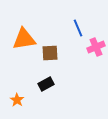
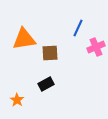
blue line: rotated 48 degrees clockwise
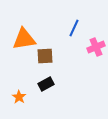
blue line: moved 4 px left
brown square: moved 5 px left, 3 px down
orange star: moved 2 px right, 3 px up
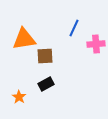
pink cross: moved 3 px up; rotated 18 degrees clockwise
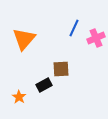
orange triangle: rotated 40 degrees counterclockwise
pink cross: moved 6 px up; rotated 18 degrees counterclockwise
brown square: moved 16 px right, 13 px down
black rectangle: moved 2 px left, 1 px down
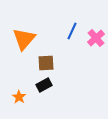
blue line: moved 2 px left, 3 px down
pink cross: rotated 18 degrees counterclockwise
brown square: moved 15 px left, 6 px up
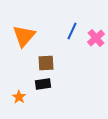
orange triangle: moved 3 px up
black rectangle: moved 1 px left, 1 px up; rotated 21 degrees clockwise
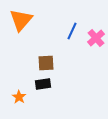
orange triangle: moved 3 px left, 16 px up
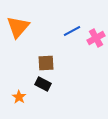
orange triangle: moved 3 px left, 7 px down
blue line: rotated 36 degrees clockwise
pink cross: rotated 12 degrees clockwise
black rectangle: rotated 35 degrees clockwise
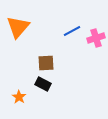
pink cross: rotated 12 degrees clockwise
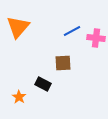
pink cross: rotated 24 degrees clockwise
brown square: moved 17 px right
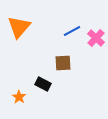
orange triangle: moved 1 px right
pink cross: rotated 36 degrees clockwise
